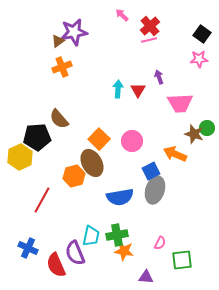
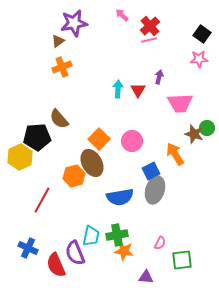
purple star: moved 9 px up
purple arrow: rotated 32 degrees clockwise
orange arrow: rotated 35 degrees clockwise
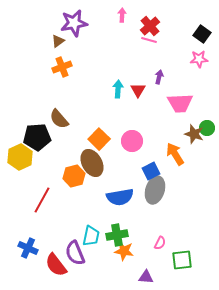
pink arrow: rotated 48 degrees clockwise
pink line: rotated 28 degrees clockwise
red semicircle: rotated 15 degrees counterclockwise
